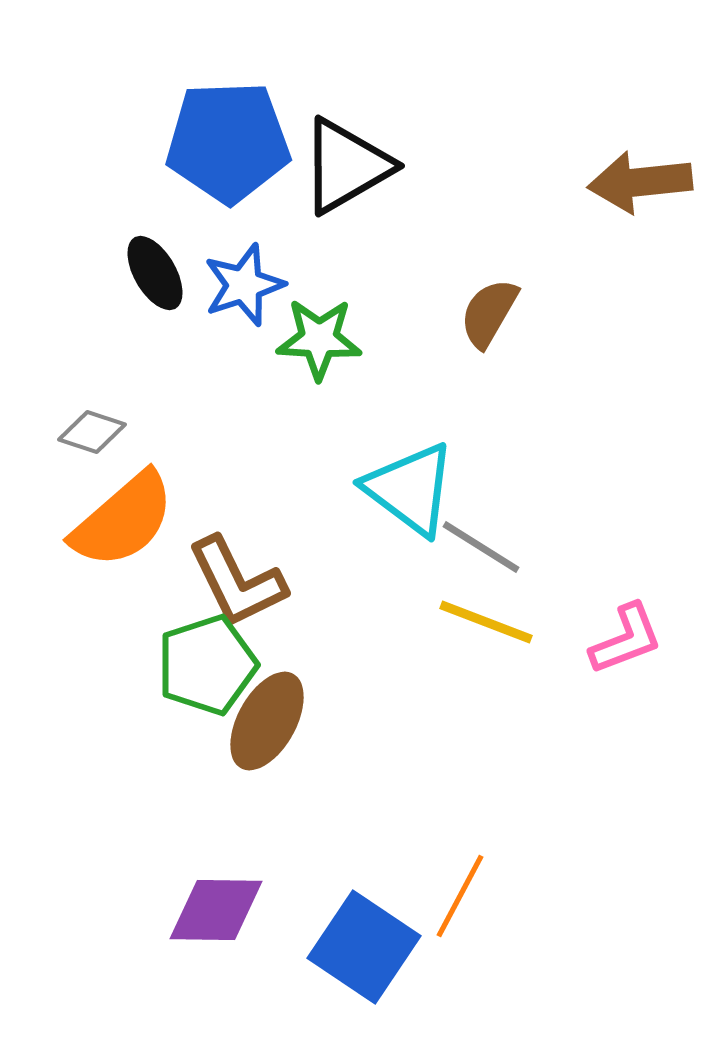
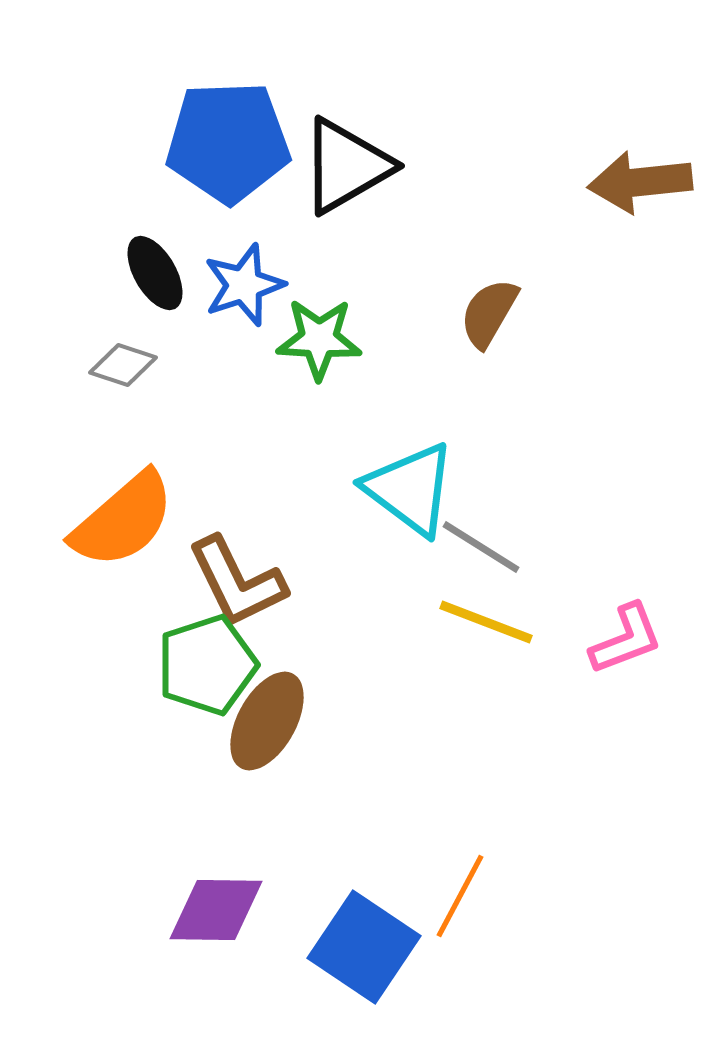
gray diamond: moved 31 px right, 67 px up
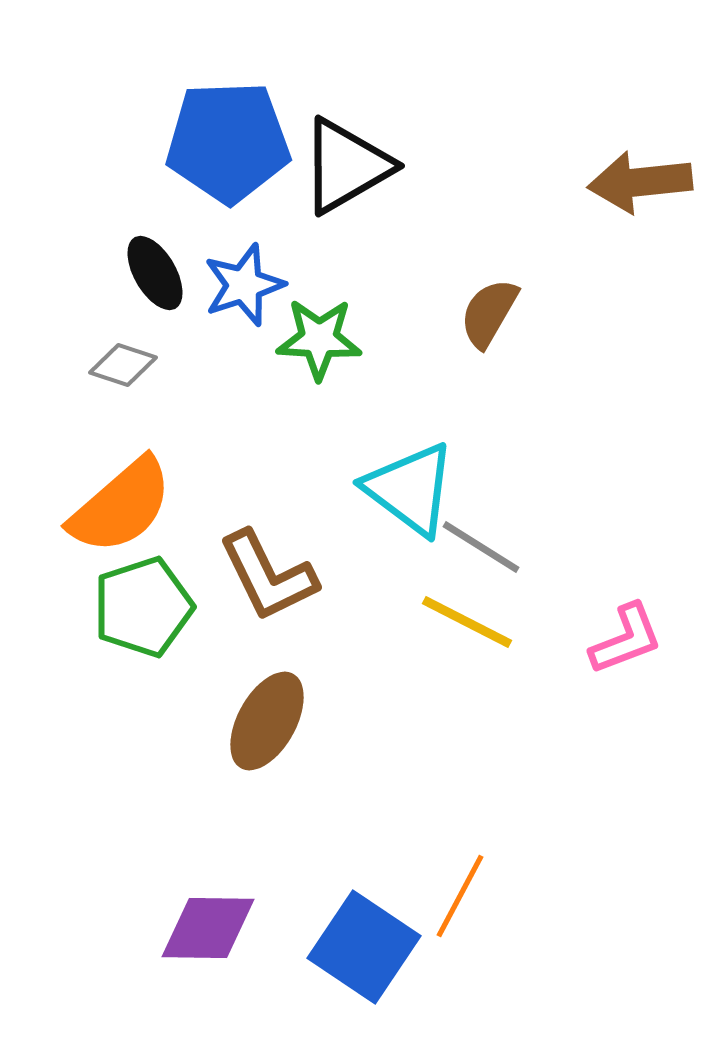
orange semicircle: moved 2 px left, 14 px up
brown L-shape: moved 31 px right, 6 px up
yellow line: moved 19 px left; rotated 6 degrees clockwise
green pentagon: moved 64 px left, 58 px up
purple diamond: moved 8 px left, 18 px down
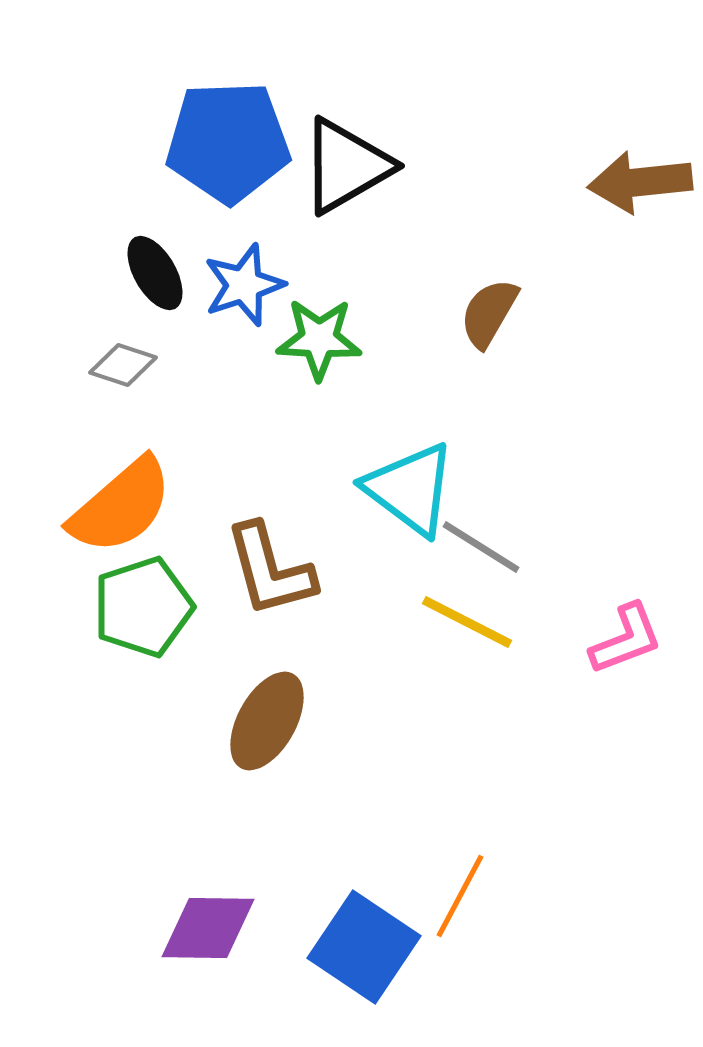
brown L-shape: moved 2 px right, 6 px up; rotated 11 degrees clockwise
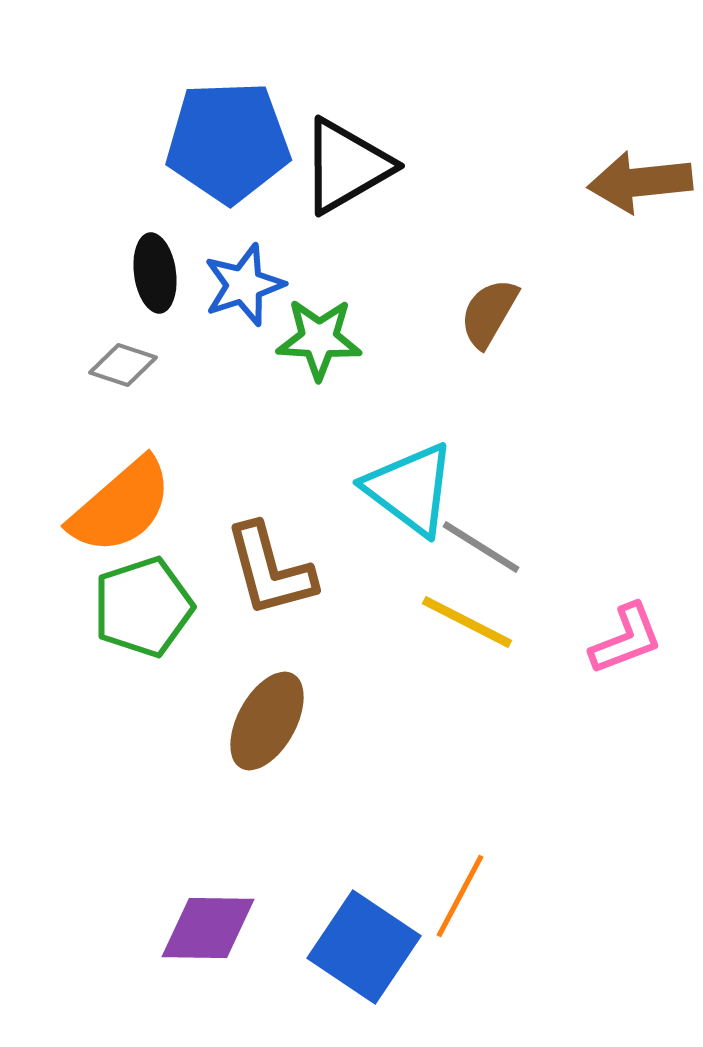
black ellipse: rotated 22 degrees clockwise
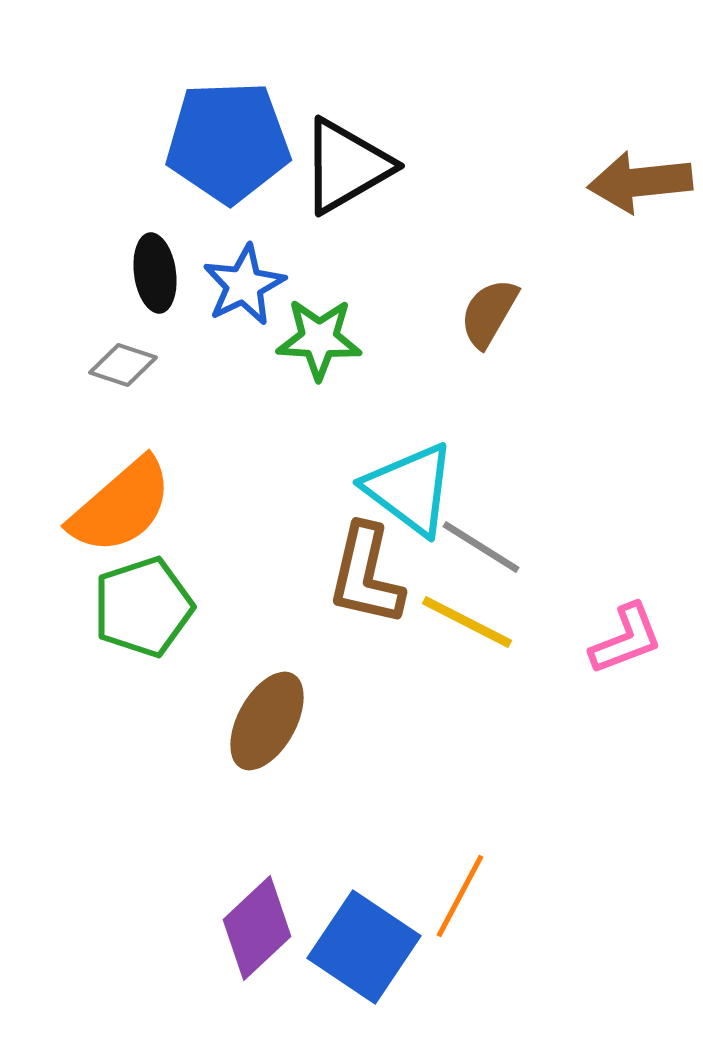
blue star: rotated 8 degrees counterclockwise
brown L-shape: moved 96 px right, 5 px down; rotated 28 degrees clockwise
purple diamond: moved 49 px right; rotated 44 degrees counterclockwise
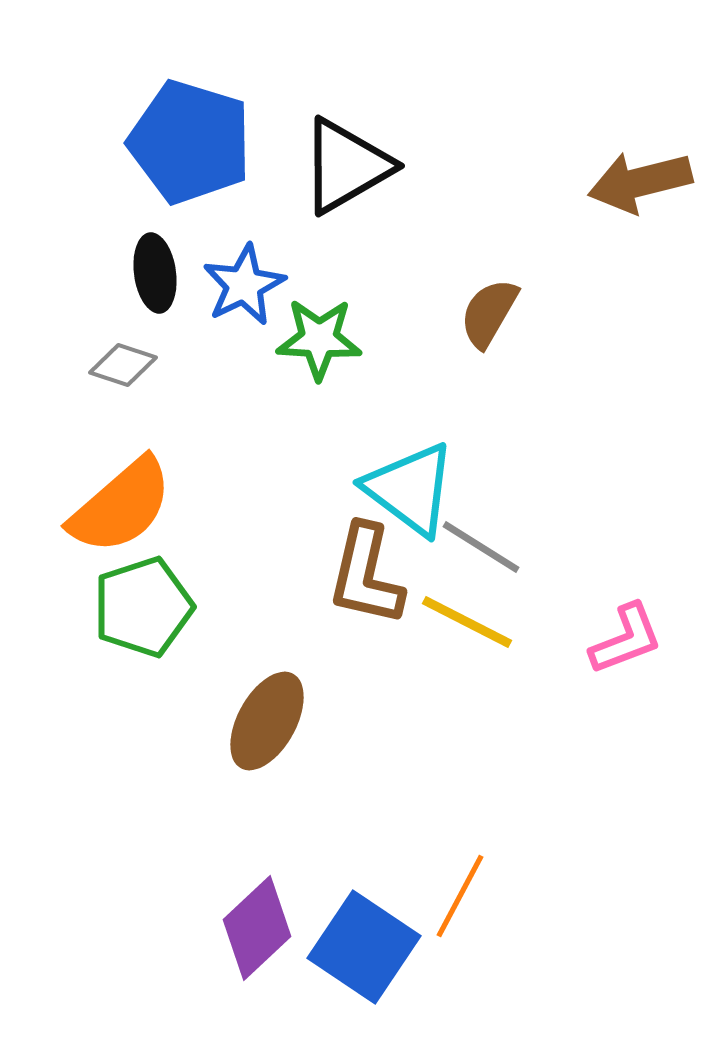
blue pentagon: moved 38 px left; rotated 19 degrees clockwise
brown arrow: rotated 8 degrees counterclockwise
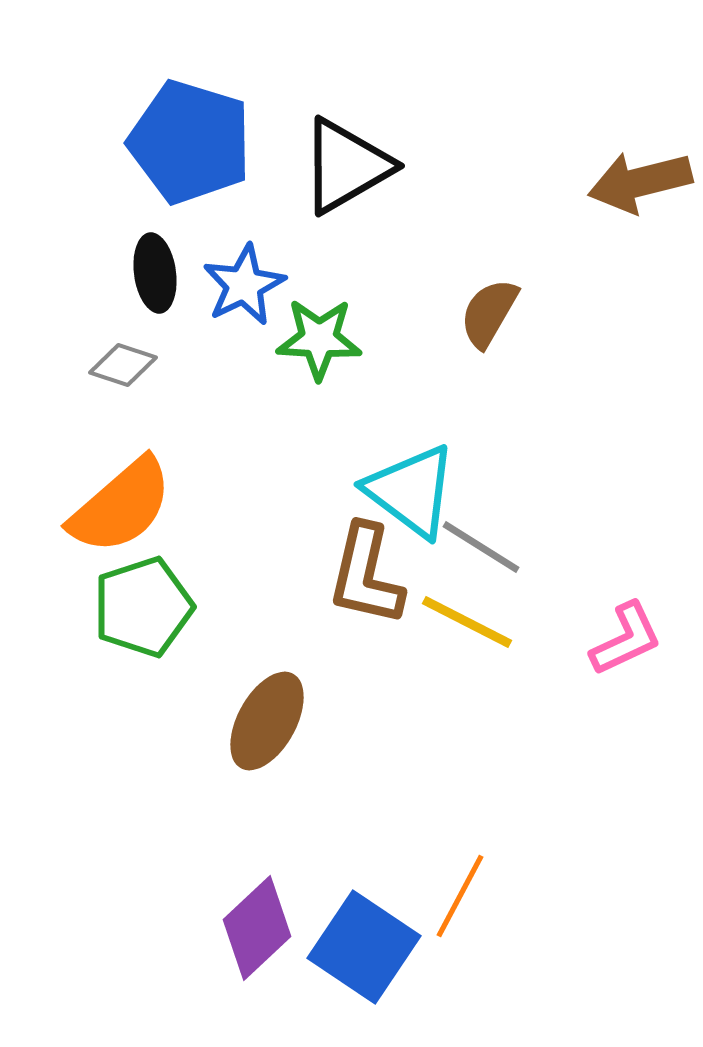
cyan triangle: moved 1 px right, 2 px down
pink L-shape: rotated 4 degrees counterclockwise
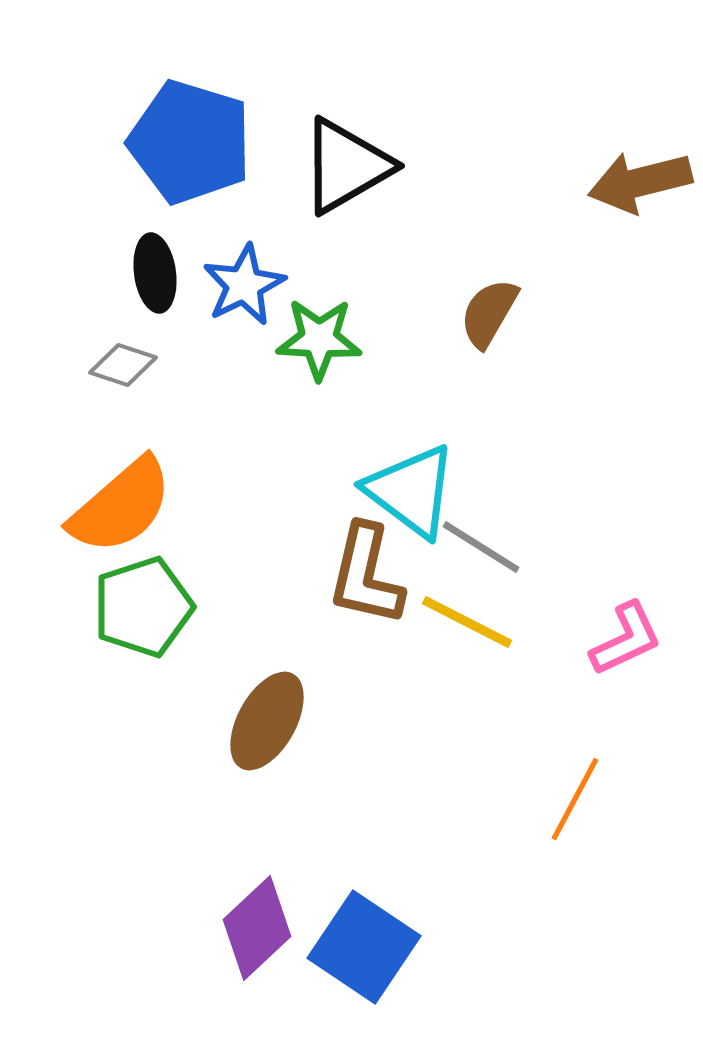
orange line: moved 115 px right, 97 px up
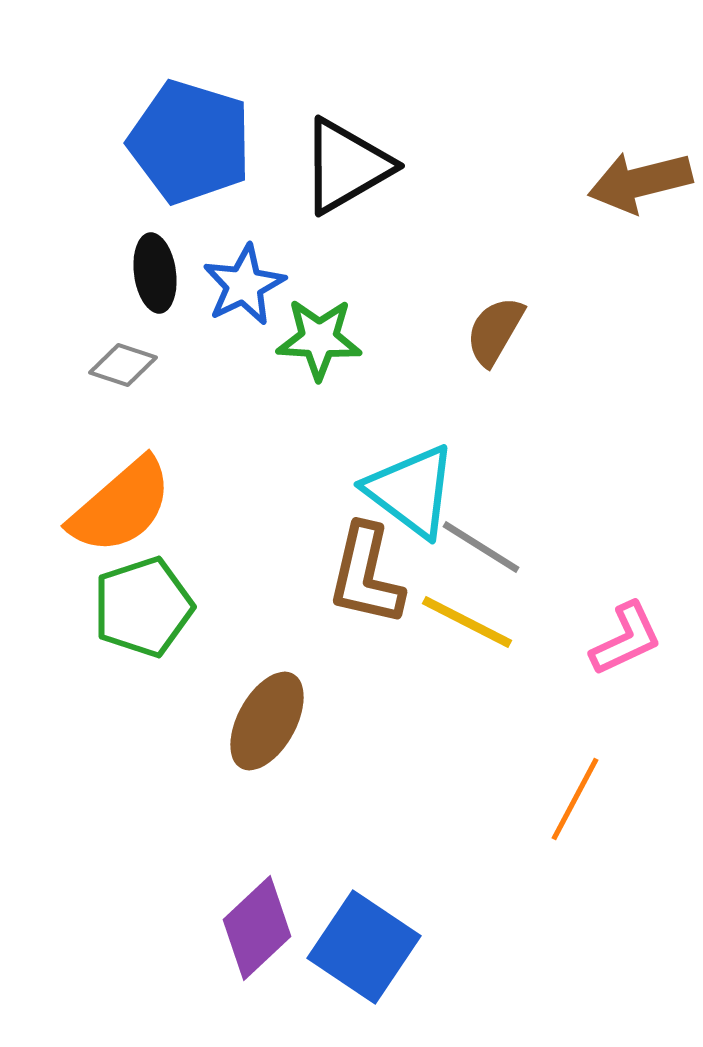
brown semicircle: moved 6 px right, 18 px down
